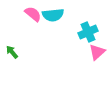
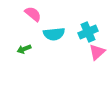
cyan semicircle: moved 1 px right, 19 px down
green arrow: moved 12 px right, 3 px up; rotated 72 degrees counterclockwise
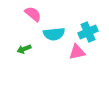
pink triangle: moved 20 px left; rotated 30 degrees clockwise
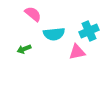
cyan cross: moved 1 px right, 1 px up
